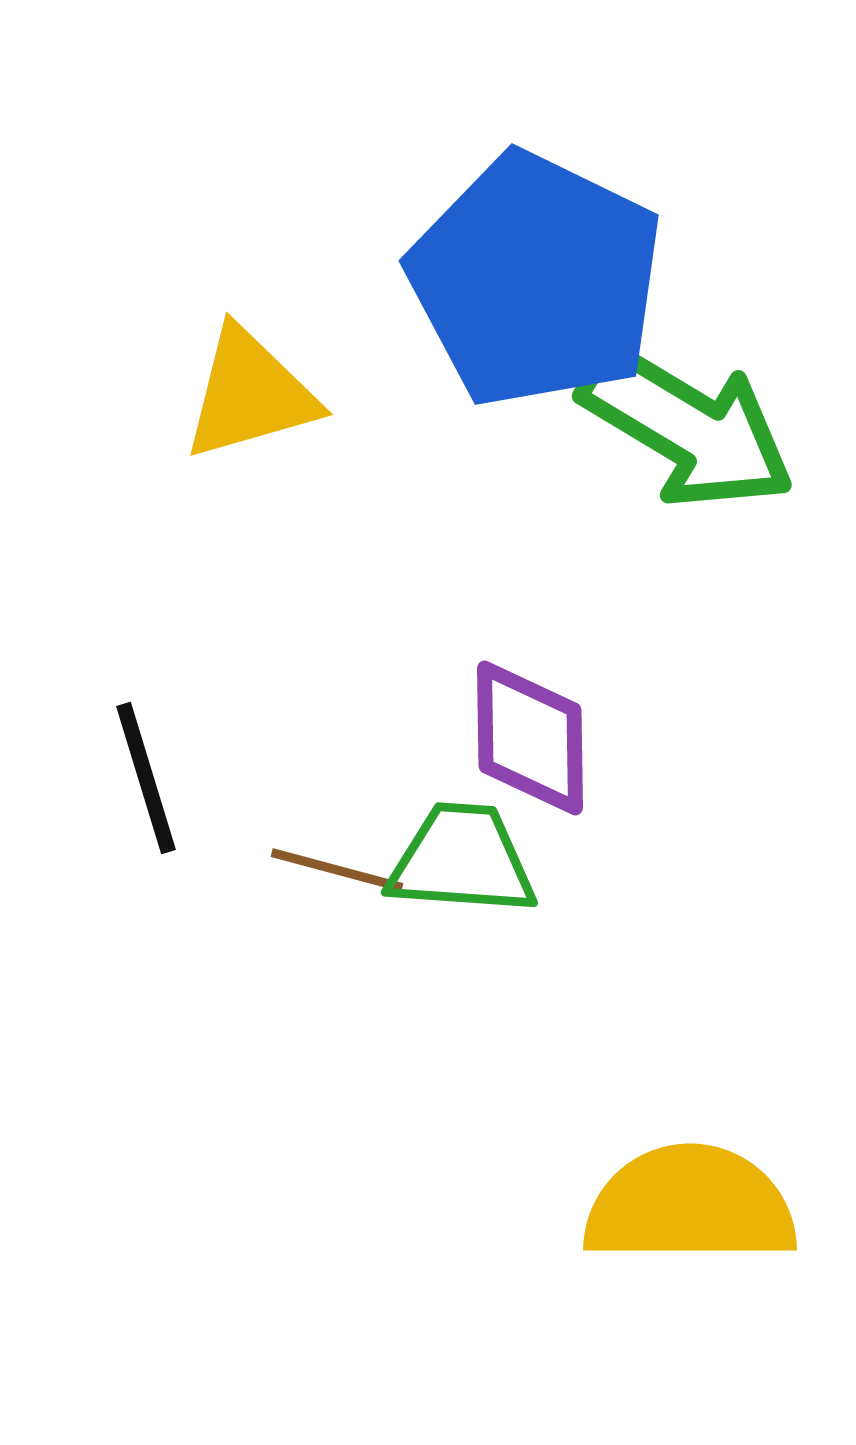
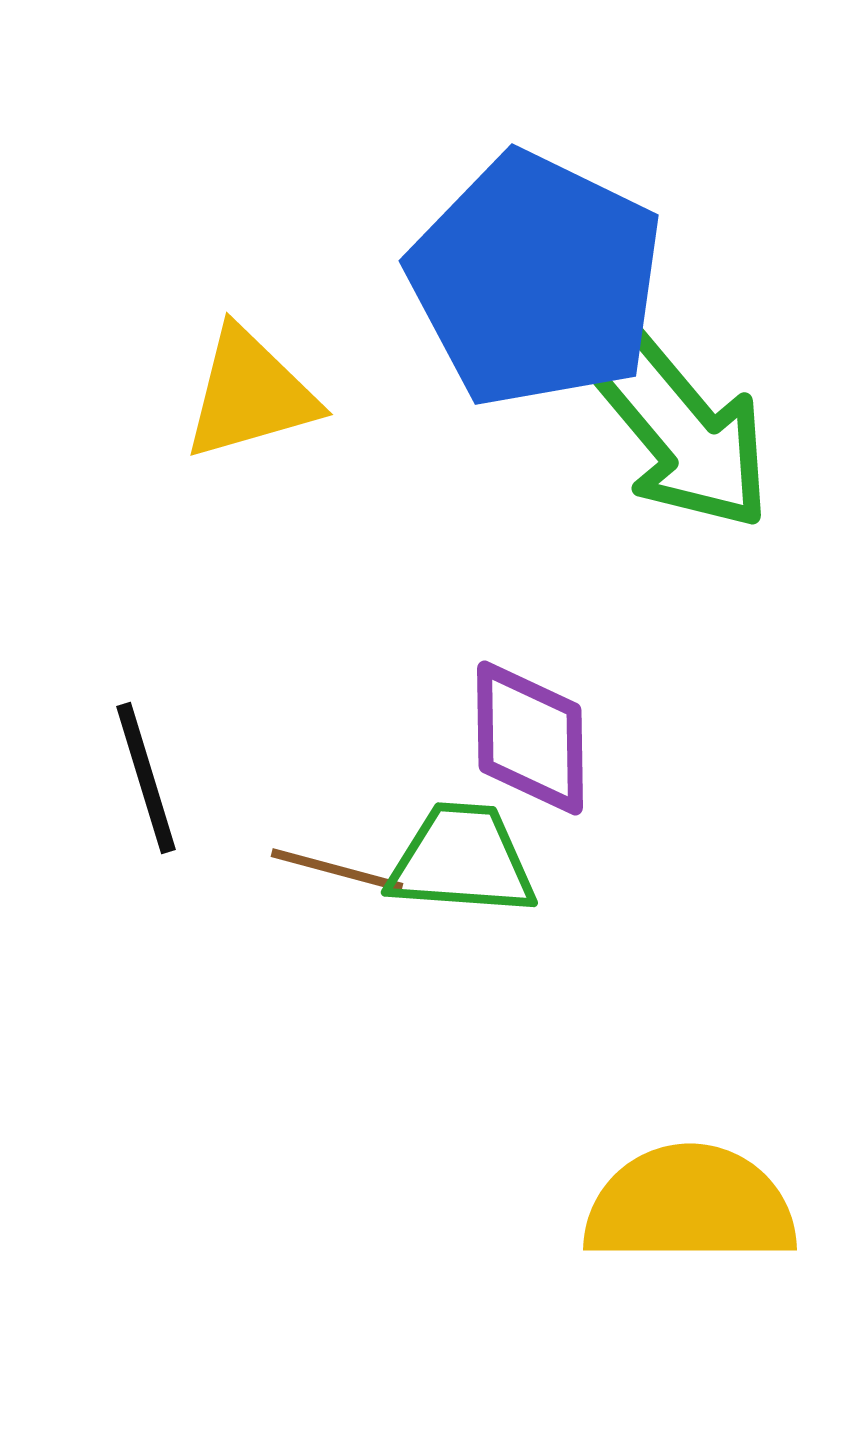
green arrow: moved 7 px left, 3 px down; rotated 19 degrees clockwise
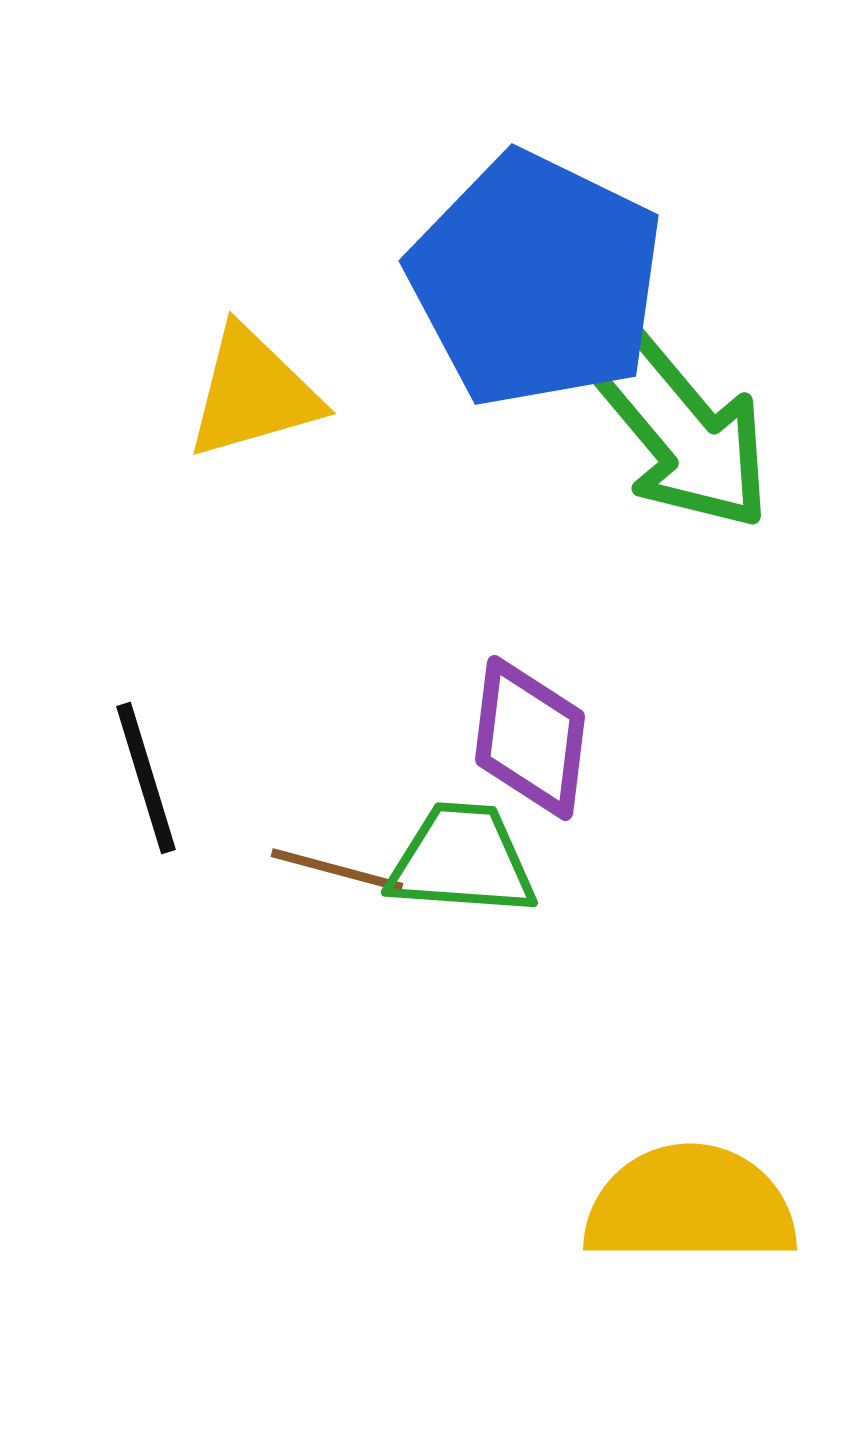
yellow triangle: moved 3 px right, 1 px up
purple diamond: rotated 8 degrees clockwise
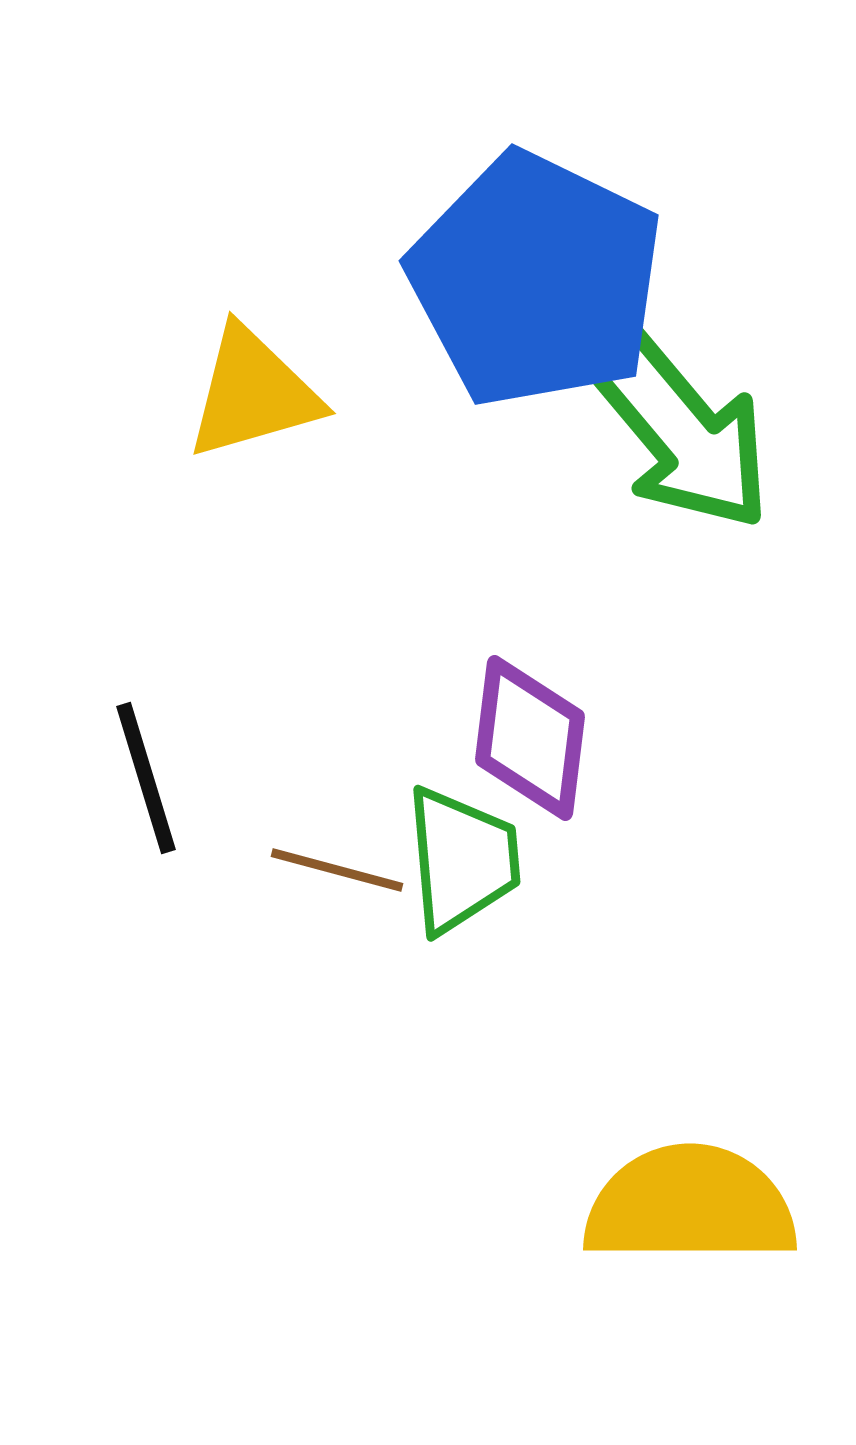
green trapezoid: rotated 81 degrees clockwise
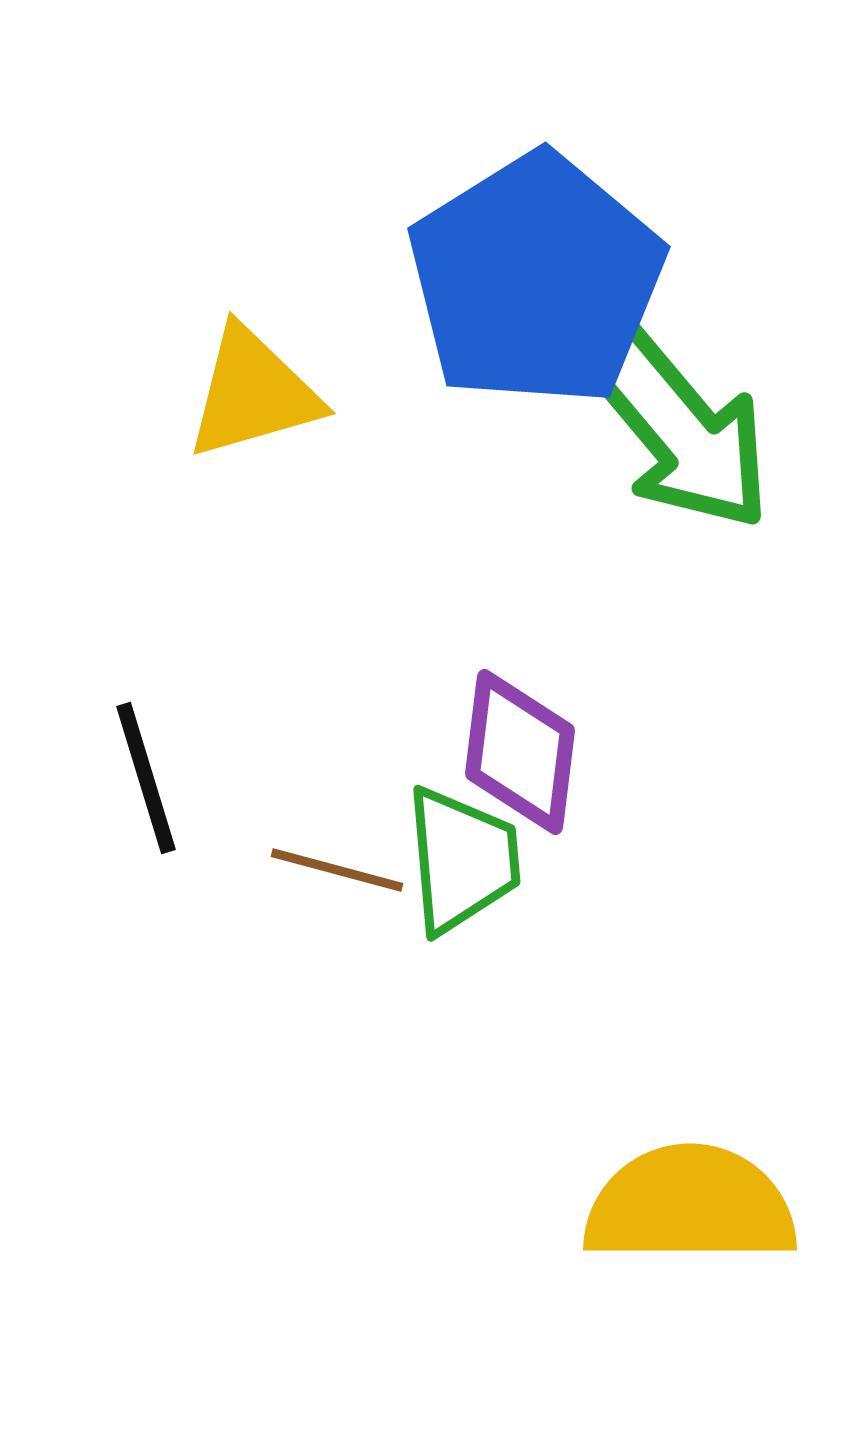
blue pentagon: rotated 14 degrees clockwise
purple diamond: moved 10 px left, 14 px down
